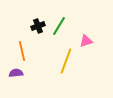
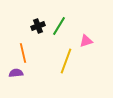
orange line: moved 1 px right, 2 px down
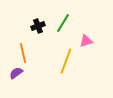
green line: moved 4 px right, 3 px up
purple semicircle: rotated 32 degrees counterclockwise
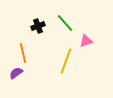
green line: moved 2 px right; rotated 72 degrees counterclockwise
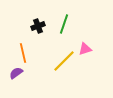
green line: moved 1 px left, 1 px down; rotated 60 degrees clockwise
pink triangle: moved 1 px left, 8 px down
yellow line: moved 2 px left; rotated 25 degrees clockwise
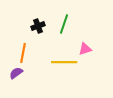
orange line: rotated 24 degrees clockwise
yellow line: moved 1 px down; rotated 45 degrees clockwise
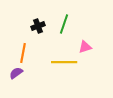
pink triangle: moved 2 px up
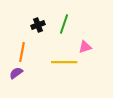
black cross: moved 1 px up
orange line: moved 1 px left, 1 px up
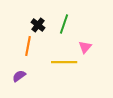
black cross: rotated 32 degrees counterclockwise
pink triangle: rotated 32 degrees counterclockwise
orange line: moved 6 px right, 6 px up
purple semicircle: moved 3 px right, 3 px down
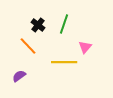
orange line: rotated 54 degrees counterclockwise
